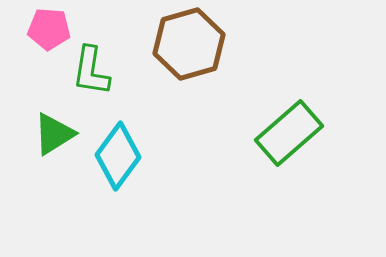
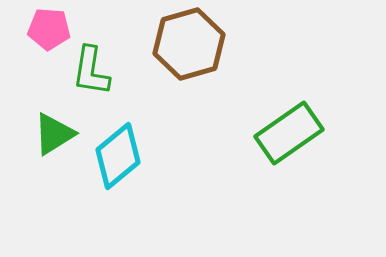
green rectangle: rotated 6 degrees clockwise
cyan diamond: rotated 14 degrees clockwise
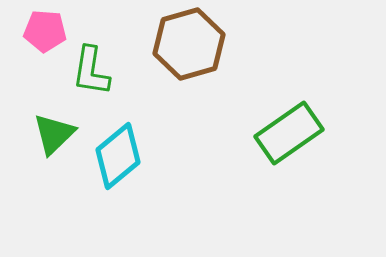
pink pentagon: moved 4 px left, 2 px down
green triangle: rotated 12 degrees counterclockwise
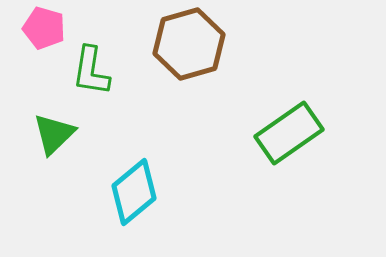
pink pentagon: moved 1 px left, 3 px up; rotated 12 degrees clockwise
cyan diamond: moved 16 px right, 36 px down
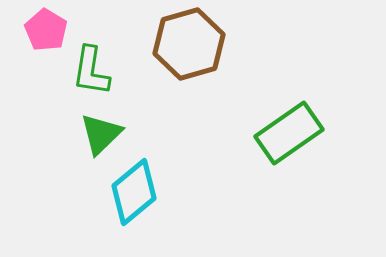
pink pentagon: moved 2 px right, 2 px down; rotated 15 degrees clockwise
green triangle: moved 47 px right
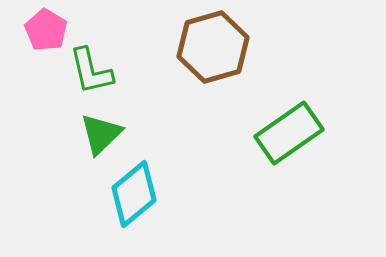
brown hexagon: moved 24 px right, 3 px down
green L-shape: rotated 22 degrees counterclockwise
cyan diamond: moved 2 px down
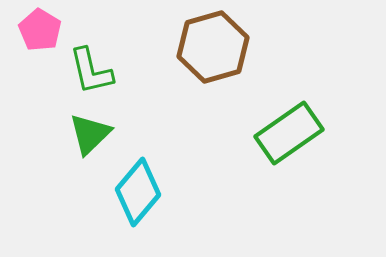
pink pentagon: moved 6 px left
green triangle: moved 11 px left
cyan diamond: moved 4 px right, 2 px up; rotated 10 degrees counterclockwise
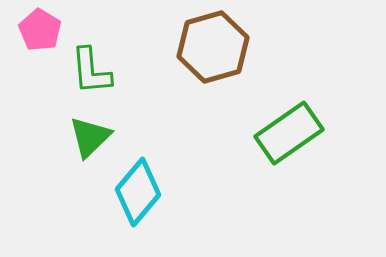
green L-shape: rotated 8 degrees clockwise
green triangle: moved 3 px down
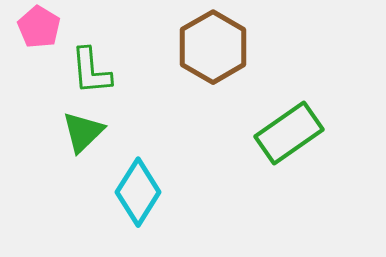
pink pentagon: moved 1 px left, 3 px up
brown hexagon: rotated 14 degrees counterclockwise
green triangle: moved 7 px left, 5 px up
cyan diamond: rotated 8 degrees counterclockwise
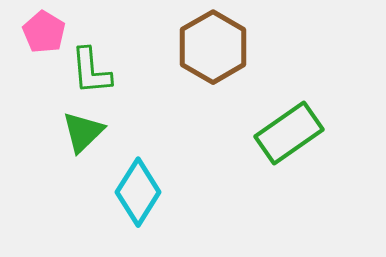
pink pentagon: moved 5 px right, 5 px down
